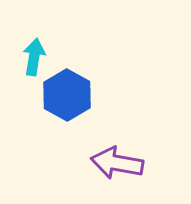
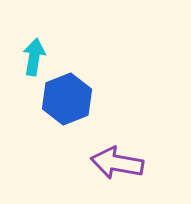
blue hexagon: moved 4 px down; rotated 9 degrees clockwise
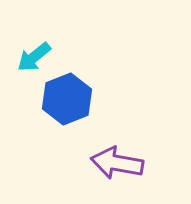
cyan arrow: rotated 138 degrees counterclockwise
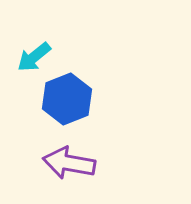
purple arrow: moved 48 px left
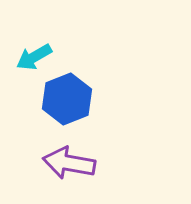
cyan arrow: rotated 9 degrees clockwise
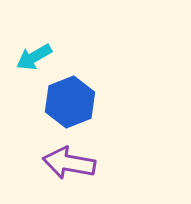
blue hexagon: moved 3 px right, 3 px down
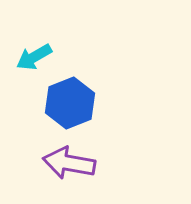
blue hexagon: moved 1 px down
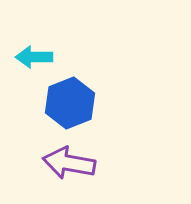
cyan arrow: rotated 30 degrees clockwise
